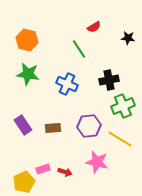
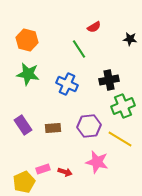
black star: moved 2 px right, 1 px down
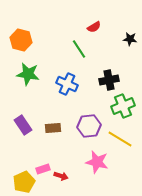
orange hexagon: moved 6 px left
red arrow: moved 4 px left, 4 px down
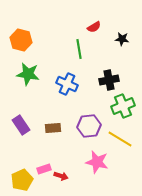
black star: moved 8 px left
green line: rotated 24 degrees clockwise
purple rectangle: moved 2 px left
pink rectangle: moved 1 px right
yellow pentagon: moved 2 px left, 2 px up
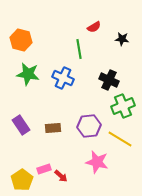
black cross: rotated 36 degrees clockwise
blue cross: moved 4 px left, 6 px up
red arrow: rotated 24 degrees clockwise
yellow pentagon: rotated 10 degrees counterclockwise
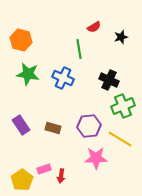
black star: moved 1 px left, 2 px up; rotated 24 degrees counterclockwise
brown rectangle: rotated 21 degrees clockwise
pink star: moved 1 px left, 4 px up; rotated 15 degrees counterclockwise
red arrow: rotated 56 degrees clockwise
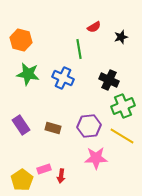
yellow line: moved 2 px right, 3 px up
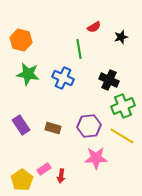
pink rectangle: rotated 16 degrees counterclockwise
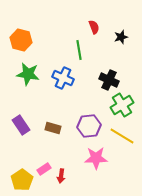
red semicircle: rotated 80 degrees counterclockwise
green line: moved 1 px down
green cross: moved 1 px left, 1 px up; rotated 10 degrees counterclockwise
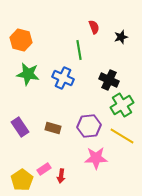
purple rectangle: moved 1 px left, 2 px down
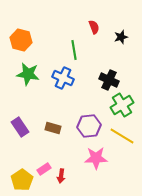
green line: moved 5 px left
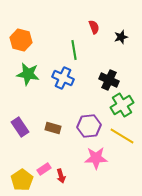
red arrow: rotated 24 degrees counterclockwise
